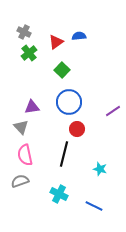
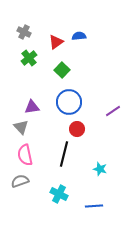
green cross: moved 5 px down
blue line: rotated 30 degrees counterclockwise
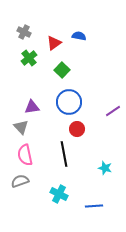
blue semicircle: rotated 16 degrees clockwise
red triangle: moved 2 px left, 1 px down
black line: rotated 25 degrees counterclockwise
cyan star: moved 5 px right, 1 px up
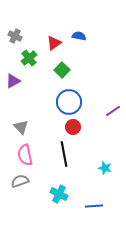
gray cross: moved 9 px left, 4 px down
purple triangle: moved 19 px left, 26 px up; rotated 21 degrees counterclockwise
red circle: moved 4 px left, 2 px up
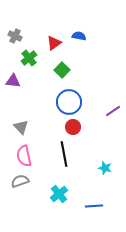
purple triangle: rotated 35 degrees clockwise
pink semicircle: moved 1 px left, 1 px down
cyan cross: rotated 24 degrees clockwise
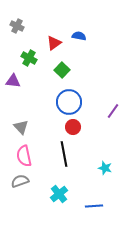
gray cross: moved 2 px right, 10 px up
green cross: rotated 21 degrees counterclockwise
purple line: rotated 21 degrees counterclockwise
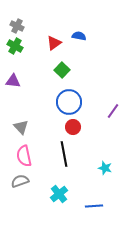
green cross: moved 14 px left, 12 px up
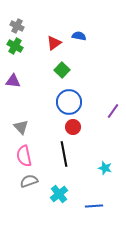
gray semicircle: moved 9 px right
